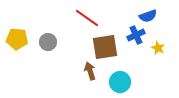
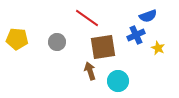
gray circle: moved 9 px right
brown square: moved 2 px left
cyan circle: moved 2 px left, 1 px up
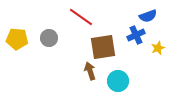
red line: moved 6 px left, 1 px up
gray circle: moved 8 px left, 4 px up
yellow star: rotated 24 degrees clockwise
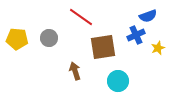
brown arrow: moved 15 px left
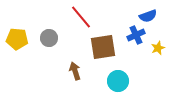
red line: rotated 15 degrees clockwise
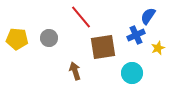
blue semicircle: rotated 144 degrees clockwise
cyan circle: moved 14 px right, 8 px up
